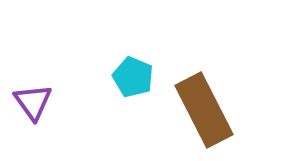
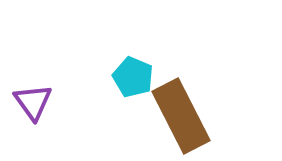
brown rectangle: moved 23 px left, 6 px down
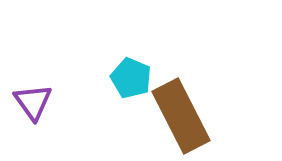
cyan pentagon: moved 2 px left, 1 px down
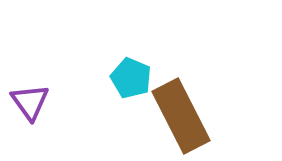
purple triangle: moved 3 px left
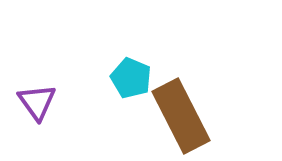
purple triangle: moved 7 px right
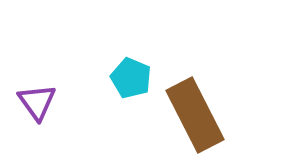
brown rectangle: moved 14 px right, 1 px up
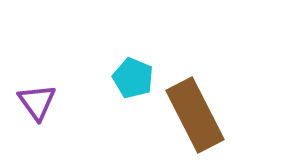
cyan pentagon: moved 2 px right
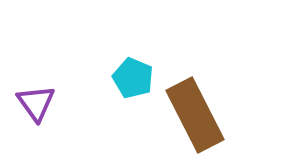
purple triangle: moved 1 px left, 1 px down
